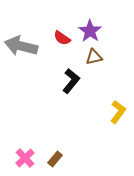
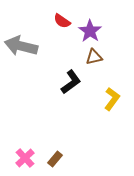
red semicircle: moved 17 px up
black L-shape: moved 1 px down; rotated 15 degrees clockwise
yellow L-shape: moved 6 px left, 13 px up
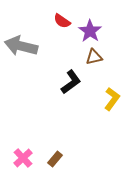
pink cross: moved 2 px left
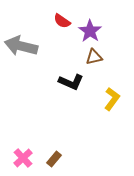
black L-shape: rotated 60 degrees clockwise
brown rectangle: moved 1 px left
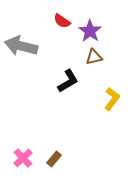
black L-shape: moved 3 px left, 1 px up; rotated 55 degrees counterclockwise
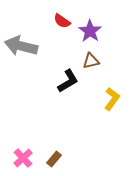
brown triangle: moved 3 px left, 4 px down
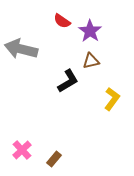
gray arrow: moved 3 px down
pink cross: moved 1 px left, 8 px up
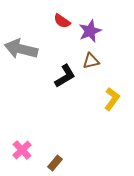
purple star: rotated 15 degrees clockwise
black L-shape: moved 3 px left, 5 px up
brown rectangle: moved 1 px right, 4 px down
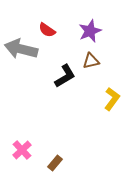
red semicircle: moved 15 px left, 9 px down
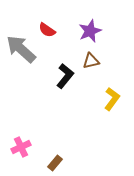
gray arrow: rotated 28 degrees clockwise
black L-shape: rotated 20 degrees counterclockwise
pink cross: moved 1 px left, 3 px up; rotated 18 degrees clockwise
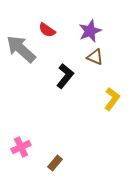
brown triangle: moved 4 px right, 4 px up; rotated 36 degrees clockwise
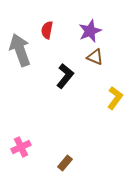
red semicircle: rotated 66 degrees clockwise
gray arrow: moved 1 px left, 1 px down; rotated 28 degrees clockwise
yellow L-shape: moved 3 px right, 1 px up
brown rectangle: moved 10 px right
